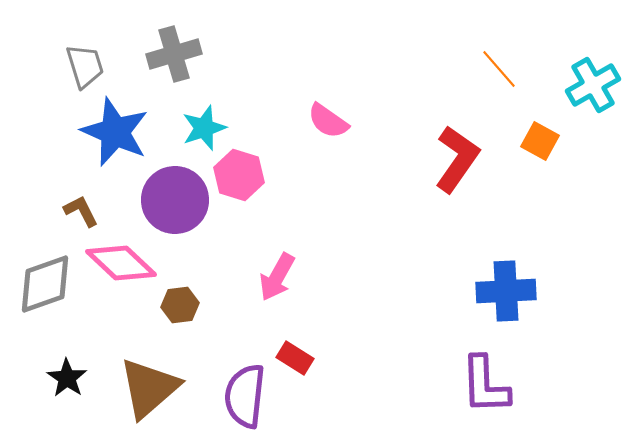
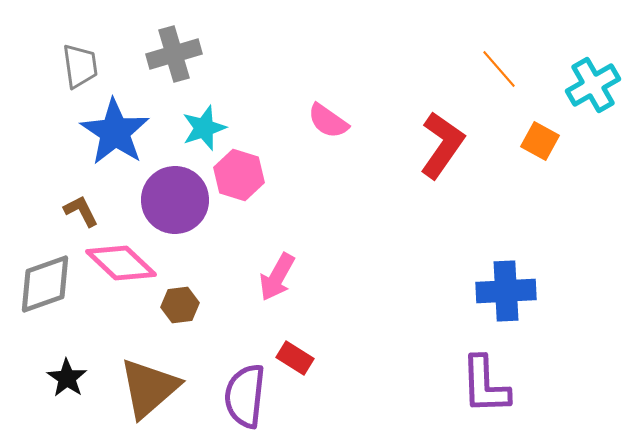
gray trapezoid: moved 5 px left; rotated 9 degrees clockwise
blue star: rotated 10 degrees clockwise
red L-shape: moved 15 px left, 14 px up
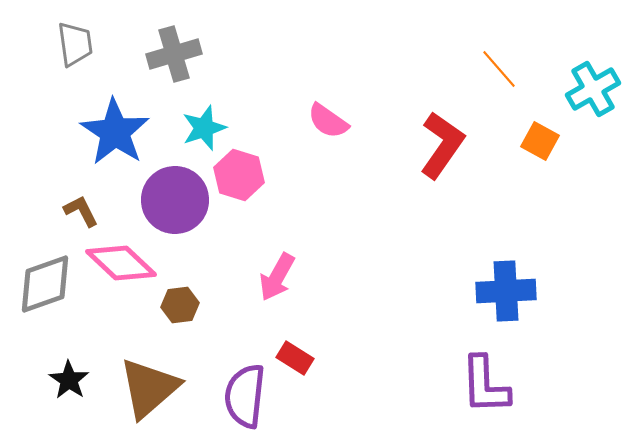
gray trapezoid: moved 5 px left, 22 px up
cyan cross: moved 4 px down
black star: moved 2 px right, 2 px down
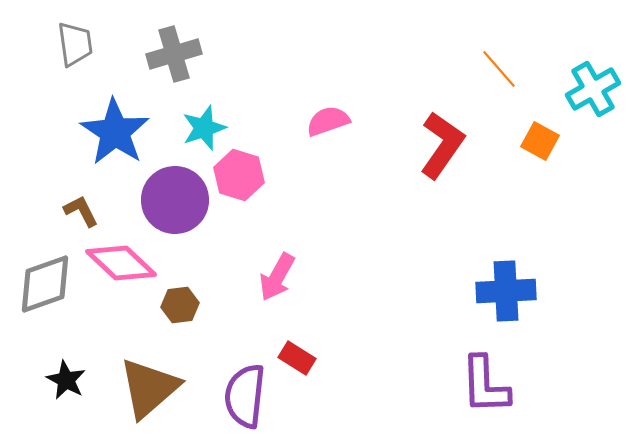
pink semicircle: rotated 126 degrees clockwise
red rectangle: moved 2 px right
black star: moved 3 px left; rotated 6 degrees counterclockwise
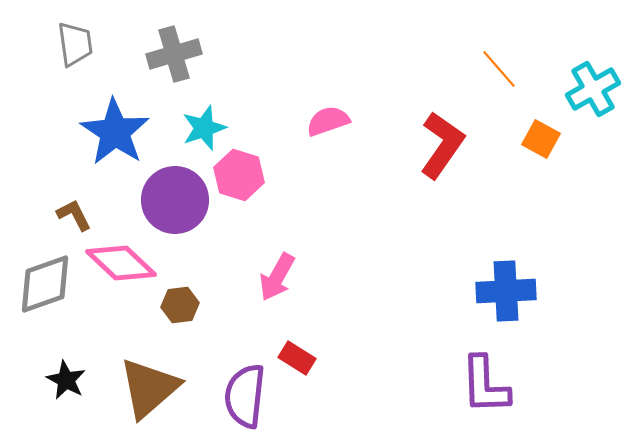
orange square: moved 1 px right, 2 px up
brown L-shape: moved 7 px left, 4 px down
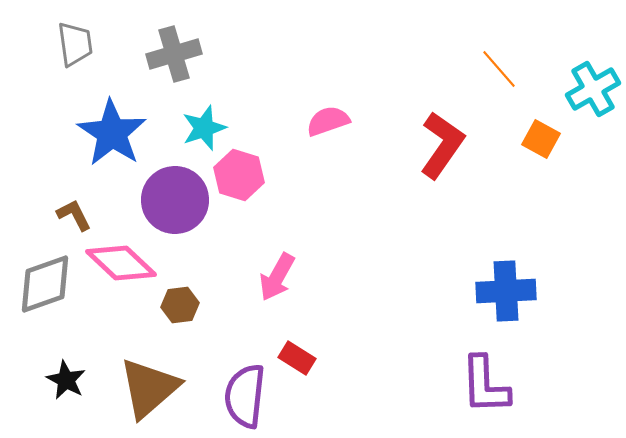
blue star: moved 3 px left, 1 px down
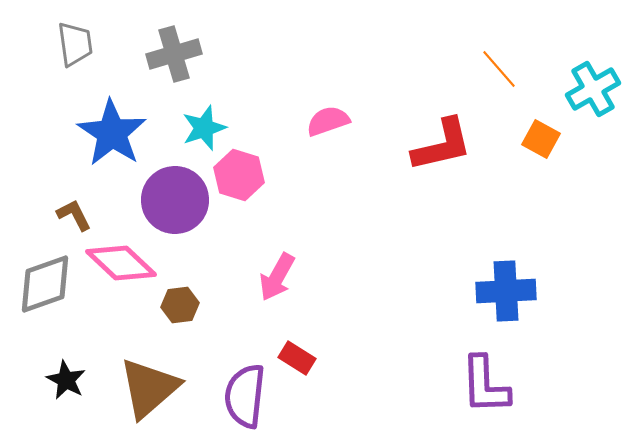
red L-shape: rotated 42 degrees clockwise
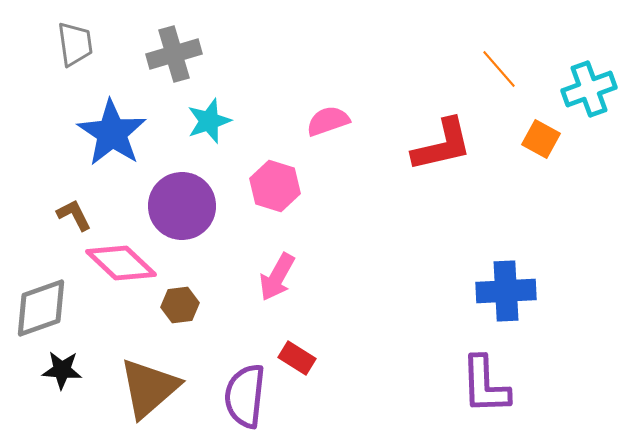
cyan cross: moved 4 px left; rotated 10 degrees clockwise
cyan star: moved 5 px right, 7 px up
pink hexagon: moved 36 px right, 11 px down
purple circle: moved 7 px right, 6 px down
gray diamond: moved 4 px left, 24 px down
black star: moved 4 px left, 10 px up; rotated 24 degrees counterclockwise
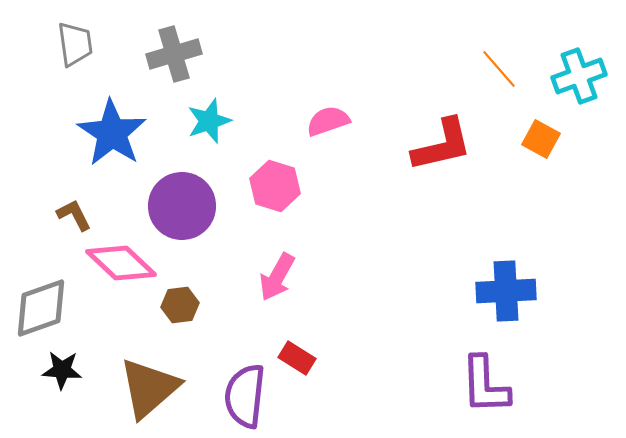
cyan cross: moved 10 px left, 13 px up
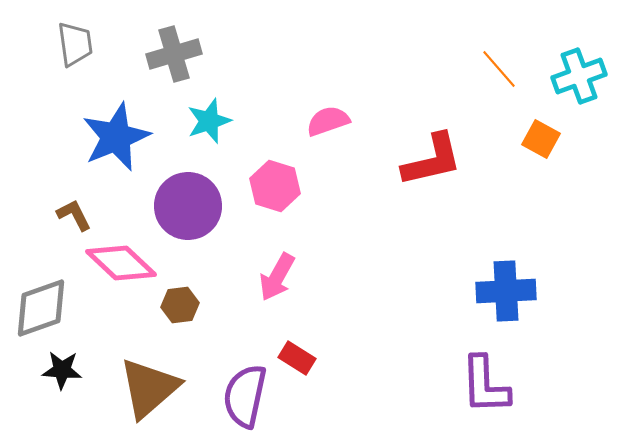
blue star: moved 4 px right, 4 px down; rotated 16 degrees clockwise
red L-shape: moved 10 px left, 15 px down
purple circle: moved 6 px right
purple semicircle: rotated 6 degrees clockwise
